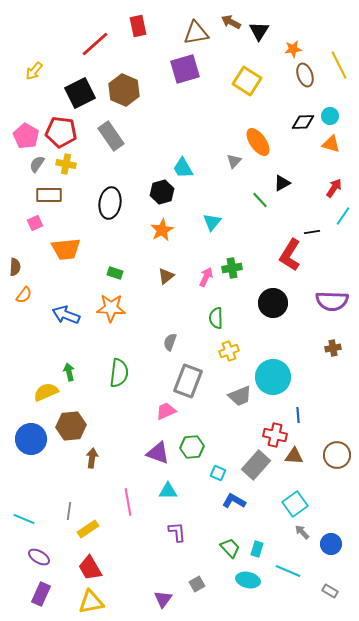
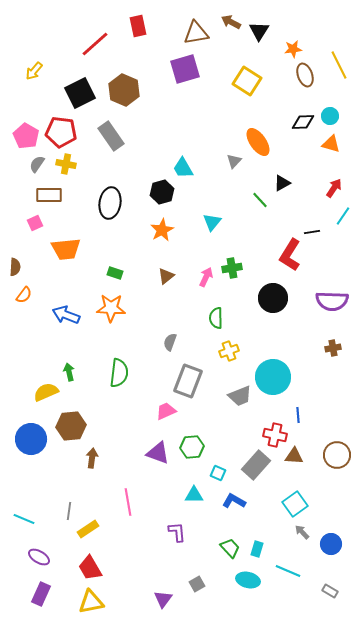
black circle at (273, 303): moved 5 px up
cyan triangle at (168, 491): moved 26 px right, 4 px down
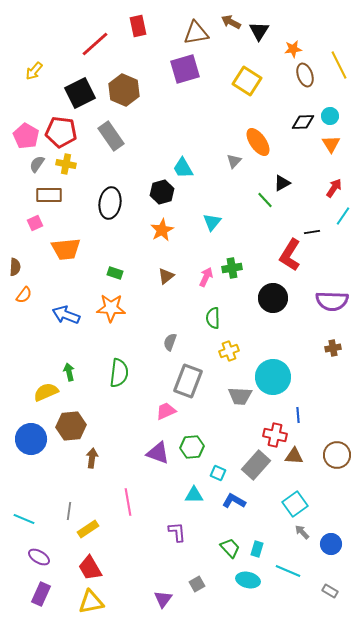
orange triangle at (331, 144): rotated 42 degrees clockwise
green line at (260, 200): moved 5 px right
green semicircle at (216, 318): moved 3 px left
gray trapezoid at (240, 396): rotated 25 degrees clockwise
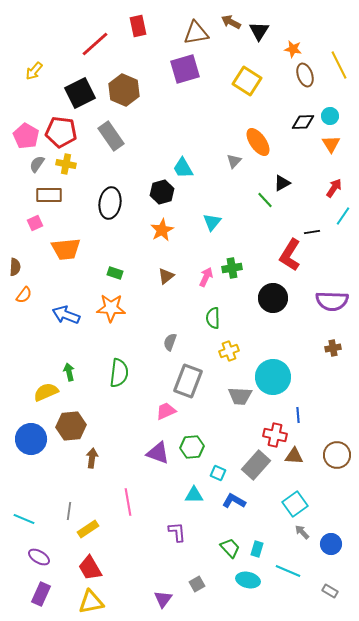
orange star at (293, 49): rotated 18 degrees clockwise
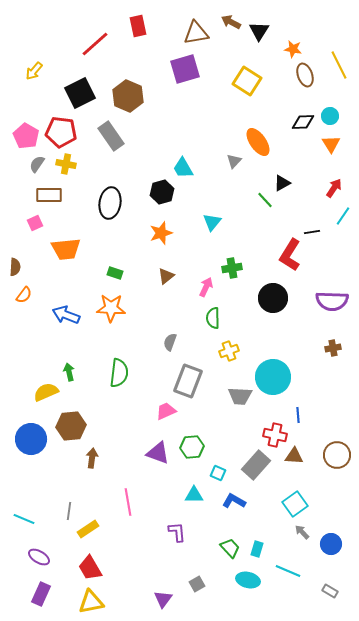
brown hexagon at (124, 90): moved 4 px right, 6 px down
orange star at (162, 230): moved 1 px left, 3 px down; rotated 10 degrees clockwise
pink arrow at (206, 277): moved 10 px down
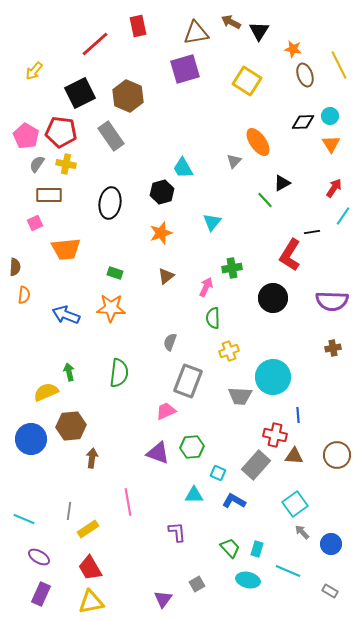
orange semicircle at (24, 295): rotated 30 degrees counterclockwise
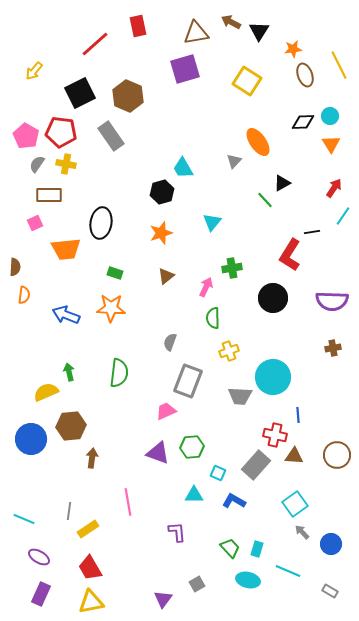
orange star at (293, 49): rotated 18 degrees counterclockwise
black ellipse at (110, 203): moved 9 px left, 20 px down
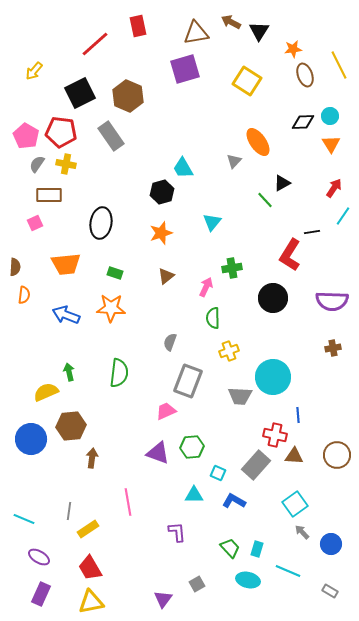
orange trapezoid at (66, 249): moved 15 px down
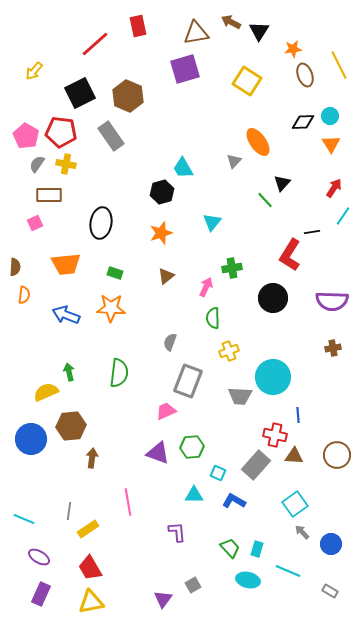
black triangle at (282, 183): rotated 18 degrees counterclockwise
gray square at (197, 584): moved 4 px left, 1 px down
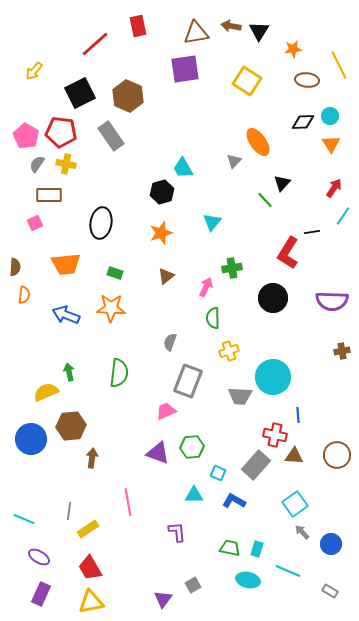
brown arrow at (231, 22): moved 4 px down; rotated 18 degrees counterclockwise
purple square at (185, 69): rotated 8 degrees clockwise
brown ellipse at (305, 75): moved 2 px right, 5 px down; rotated 65 degrees counterclockwise
red L-shape at (290, 255): moved 2 px left, 2 px up
brown cross at (333, 348): moved 9 px right, 3 px down
green trapezoid at (230, 548): rotated 35 degrees counterclockwise
